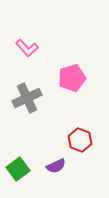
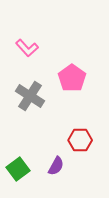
pink pentagon: rotated 20 degrees counterclockwise
gray cross: moved 3 px right, 2 px up; rotated 32 degrees counterclockwise
red hexagon: rotated 20 degrees counterclockwise
purple semicircle: rotated 36 degrees counterclockwise
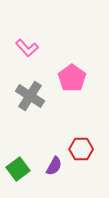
red hexagon: moved 1 px right, 9 px down
purple semicircle: moved 2 px left
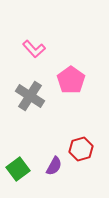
pink L-shape: moved 7 px right, 1 px down
pink pentagon: moved 1 px left, 2 px down
red hexagon: rotated 15 degrees counterclockwise
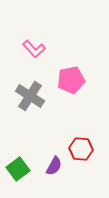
pink pentagon: rotated 24 degrees clockwise
red hexagon: rotated 20 degrees clockwise
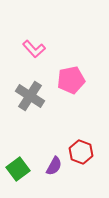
red hexagon: moved 3 px down; rotated 15 degrees clockwise
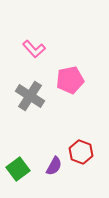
pink pentagon: moved 1 px left
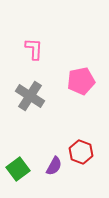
pink L-shape: rotated 135 degrees counterclockwise
pink pentagon: moved 11 px right, 1 px down
